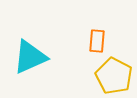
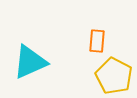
cyan triangle: moved 5 px down
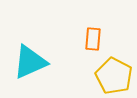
orange rectangle: moved 4 px left, 2 px up
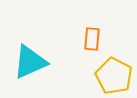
orange rectangle: moved 1 px left
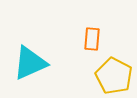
cyan triangle: moved 1 px down
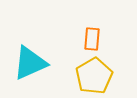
yellow pentagon: moved 20 px left; rotated 15 degrees clockwise
